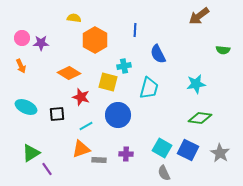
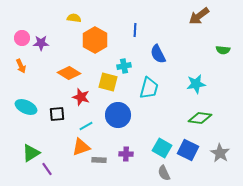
orange triangle: moved 2 px up
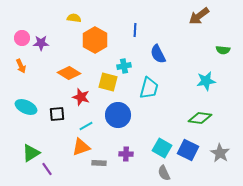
cyan star: moved 10 px right, 3 px up
gray rectangle: moved 3 px down
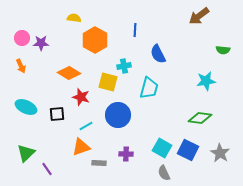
green triangle: moved 5 px left; rotated 12 degrees counterclockwise
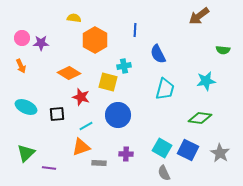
cyan trapezoid: moved 16 px right, 1 px down
purple line: moved 2 px right, 1 px up; rotated 48 degrees counterclockwise
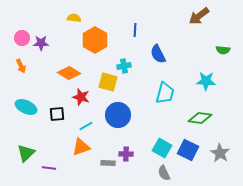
cyan star: rotated 12 degrees clockwise
cyan trapezoid: moved 4 px down
gray rectangle: moved 9 px right
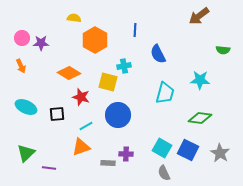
cyan star: moved 6 px left, 1 px up
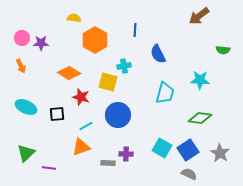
blue square: rotated 30 degrees clockwise
gray semicircle: moved 25 px right, 1 px down; rotated 140 degrees clockwise
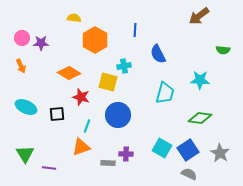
cyan line: moved 1 px right; rotated 40 degrees counterclockwise
green triangle: moved 1 px left, 1 px down; rotated 18 degrees counterclockwise
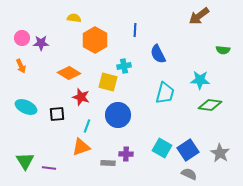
green diamond: moved 10 px right, 13 px up
green triangle: moved 7 px down
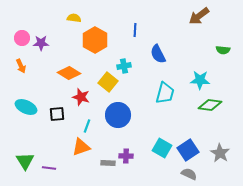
yellow square: rotated 24 degrees clockwise
purple cross: moved 2 px down
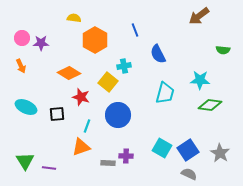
blue line: rotated 24 degrees counterclockwise
